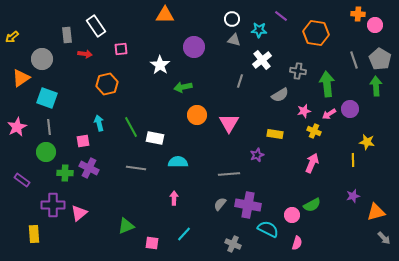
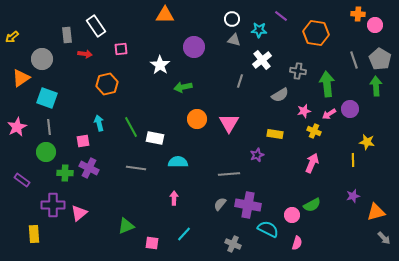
orange circle at (197, 115): moved 4 px down
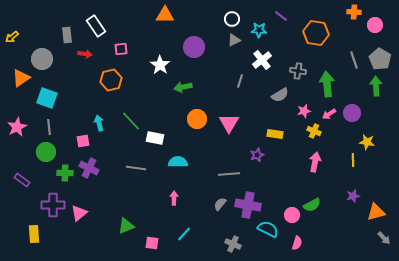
orange cross at (358, 14): moved 4 px left, 2 px up
gray triangle at (234, 40): rotated 40 degrees counterclockwise
orange hexagon at (107, 84): moved 4 px right, 4 px up
purple circle at (350, 109): moved 2 px right, 4 px down
green line at (131, 127): moved 6 px up; rotated 15 degrees counterclockwise
pink arrow at (312, 163): moved 3 px right, 1 px up; rotated 12 degrees counterclockwise
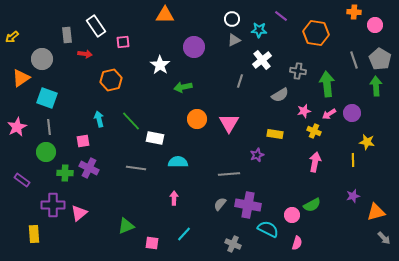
pink square at (121, 49): moved 2 px right, 7 px up
cyan arrow at (99, 123): moved 4 px up
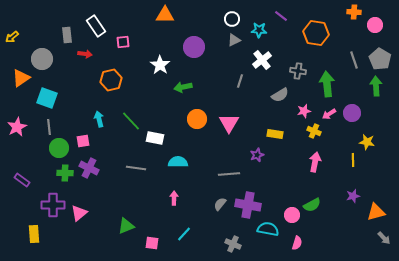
green circle at (46, 152): moved 13 px right, 4 px up
cyan semicircle at (268, 229): rotated 15 degrees counterclockwise
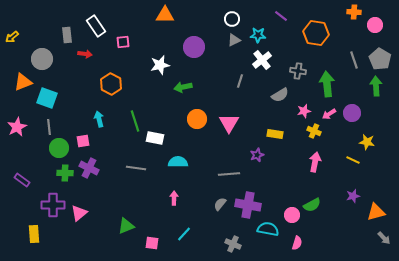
cyan star at (259, 30): moved 1 px left, 5 px down
white star at (160, 65): rotated 24 degrees clockwise
orange triangle at (21, 78): moved 2 px right, 4 px down; rotated 12 degrees clockwise
orange hexagon at (111, 80): moved 4 px down; rotated 20 degrees counterclockwise
green line at (131, 121): moved 4 px right; rotated 25 degrees clockwise
yellow line at (353, 160): rotated 64 degrees counterclockwise
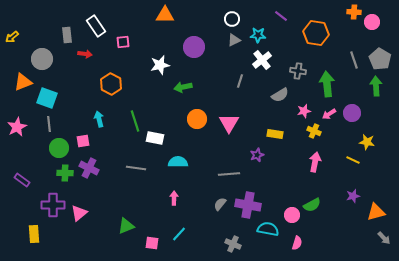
pink circle at (375, 25): moved 3 px left, 3 px up
gray line at (49, 127): moved 3 px up
cyan line at (184, 234): moved 5 px left
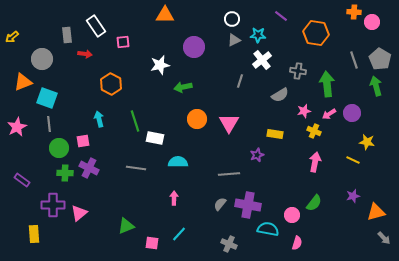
green arrow at (376, 86): rotated 12 degrees counterclockwise
green semicircle at (312, 205): moved 2 px right, 2 px up; rotated 24 degrees counterclockwise
gray cross at (233, 244): moved 4 px left
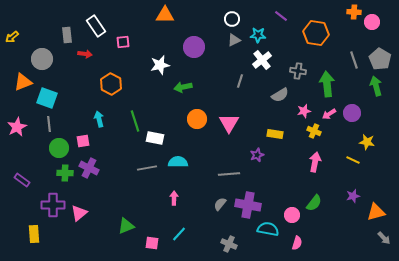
gray line at (136, 168): moved 11 px right; rotated 18 degrees counterclockwise
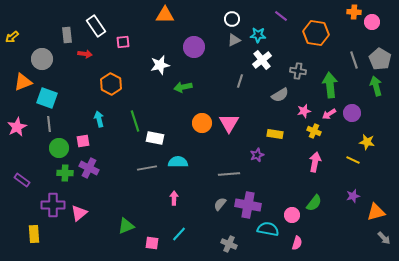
green arrow at (327, 84): moved 3 px right, 1 px down
orange circle at (197, 119): moved 5 px right, 4 px down
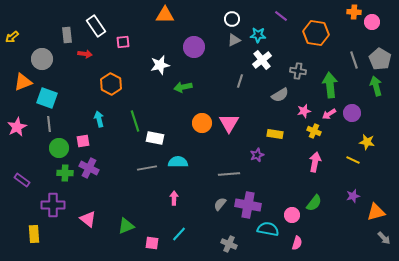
pink triangle at (79, 213): moved 9 px right, 6 px down; rotated 42 degrees counterclockwise
